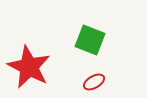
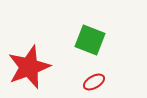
red star: rotated 24 degrees clockwise
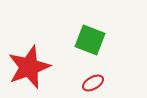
red ellipse: moved 1 px left, 1 px down
